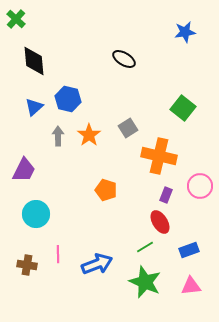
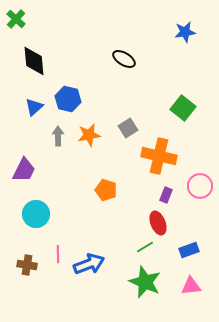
orange star: rotated 25 degrees clockwise
red ellipse: moved 2 px left, 1 px down; rotated 10 degrees clockwise
blue arrow: moved 8 px left
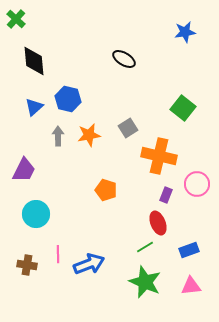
pink circle: moved 3 px left, 2 px up
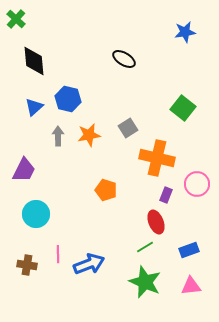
orange cross: moved 2 px left, 2 px down
red ellipse: moved 2 px left, 1 px up
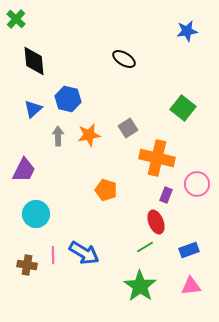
blue star: moved 2 px right, 1 px up
blue triangle: moved 1 px left, 2 px down
pink line: moved 5 px left, 1 px down
blue arrow: moved 5 px left, 11 px up; rotated 52 degrees clockwise
green star: moved 5 px left, 4 px down; rotated 12 degrees clockwise
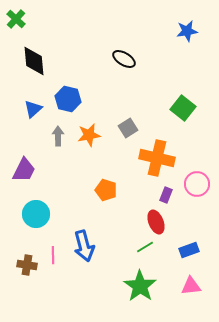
blue arrow: moved 7 px up; rotated 44 degrees clockwise
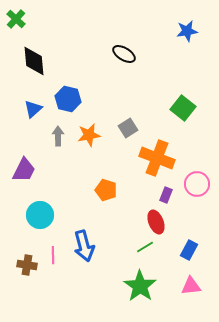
black ellipse: moved 5 px up
orange cross: rotated 8 degrees clockwise
cyan circle: moved 4 px right, 1 px down
blue rectangle: rotated 42 degrees counterclockwise
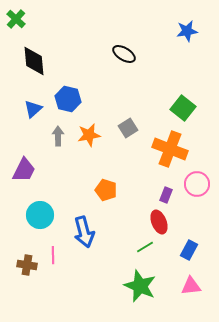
orange cross: moved 13 px right, 9 px up
red ellipse: moved 3 px right
blue arrow: moved 14 px up
green star: rotated 12 degrees counterclockwise
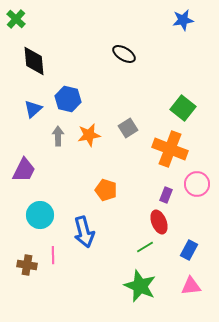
blue star: moved 4 px left, 11 px up
